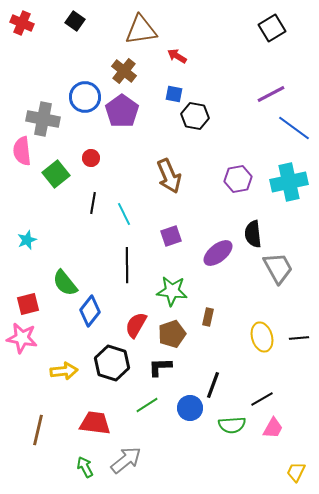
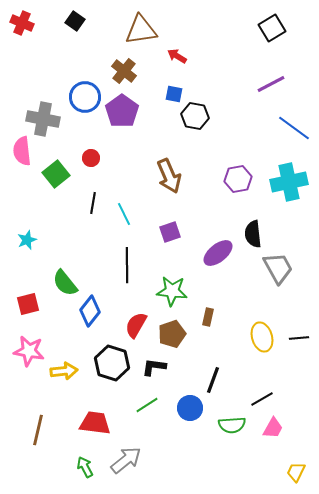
purple line at (271, 94): moved 10 px up
purple square at (171, 236): moved 1 px left, 4 px up
pink star at (22, 338): moved 7 px right, 13 px down
black L-shape at (160, 367): moved 6 px left; rotated 10 degrees clockwise
black line at (213, 385): moved 5 px up
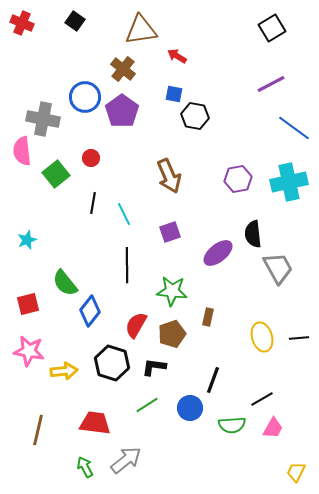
brown cross at (124, 71): moved 1 px left, 2 px up
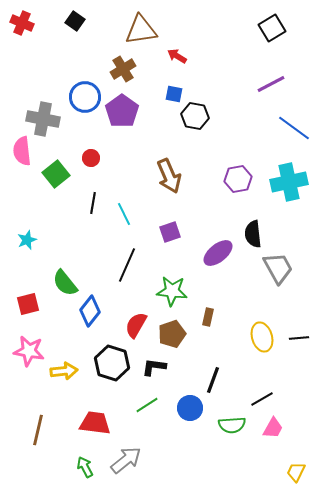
brown cross at (123, 69): rotated 20 degrees clockwise
black line at (127, 265): rotated 24 degrees clockwise
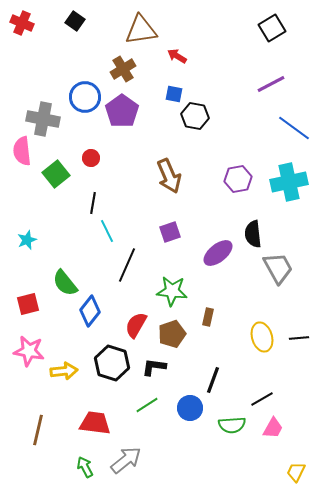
cyan line at (124, 214): moved 17 px left, 17 px down
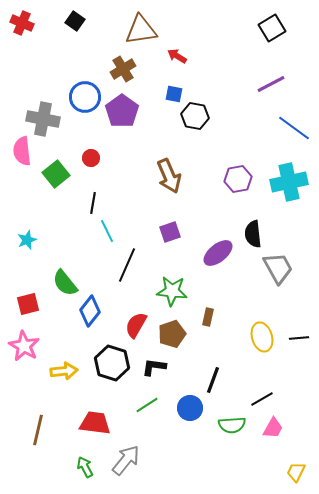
pink star at (29, 351): moved 5 px left, 5 px up; rotated 20 degrees clockwise
gray arrow at (126, 460): rotated 12 degrees counterclockwise
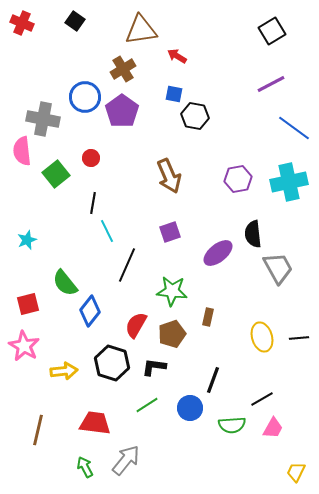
black square at (272, 28): moved 3 px down
